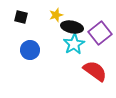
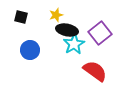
black ellipse: moved 5 px left, 3 px down
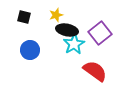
black square: moved 3 px right
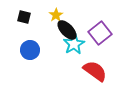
yellow star: rotated 16 degrees counterclockwise
black ellipse: rotated 35 degrees clockwise
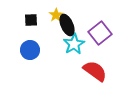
black square: moved 7 px right, 3 px down; rotated 16 degrees counterclockwise
black ellipse: moved 5 px up; rotated 20 degrees clockwise
